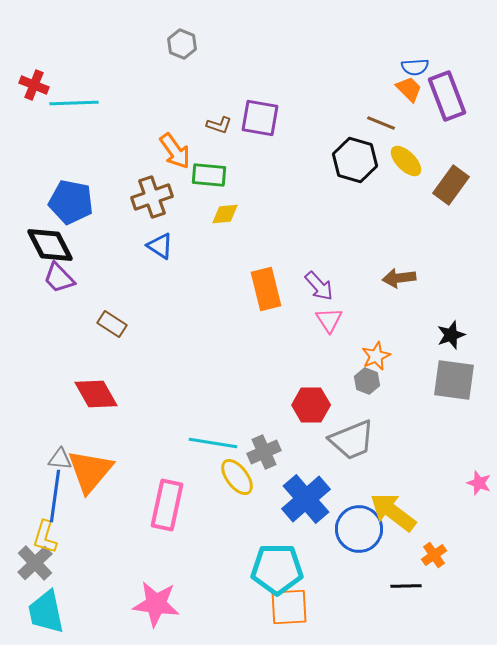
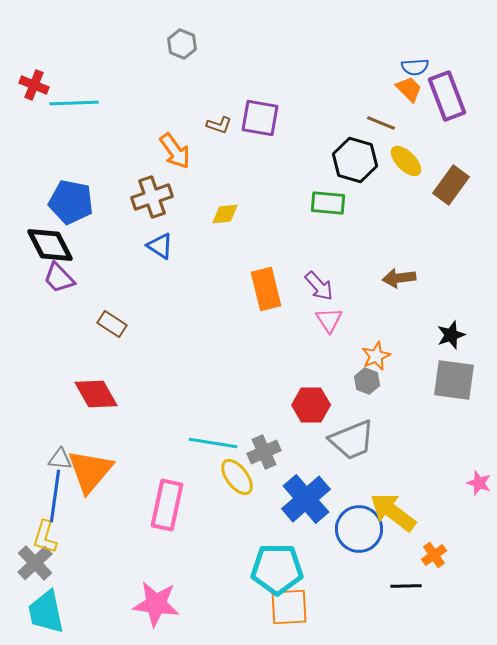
green rectangle at (209, 175): moved 119 px right, 28 px down
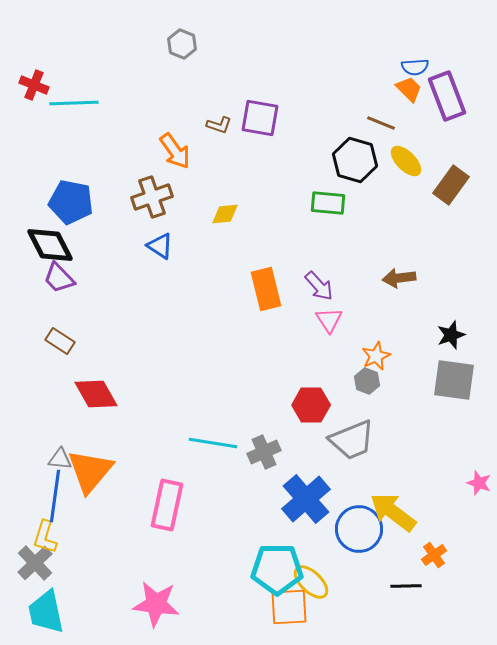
brown rectangle at (112, 324): moved 52 px left, 17 px down
yellow ellipse at (237, 477): moved 74 px right, 105 px down; rotated 9 degrees counterclockwise
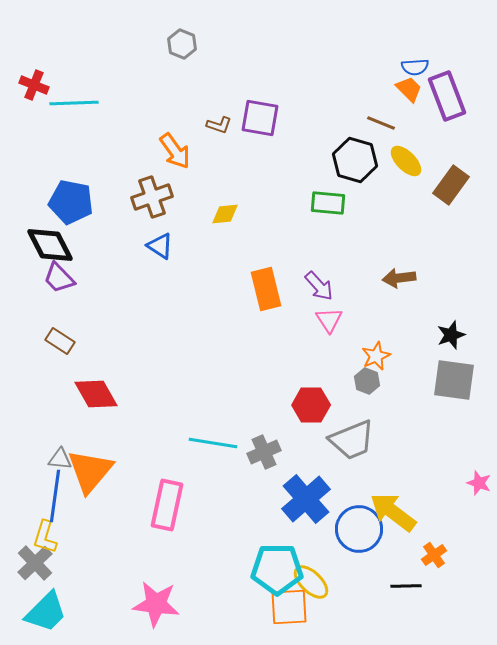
cyan trapezoid at (46, 612): rotated 123 degrees counterclockwise
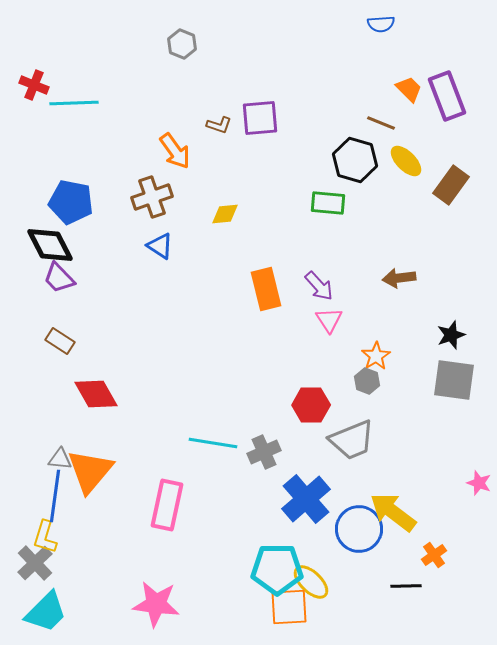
blue semicircle at (415, 67): moved 34 px left, 43 px up
purple square at (260, 118): rotated 15 degrees counterclockwise
orange star at (376, 356): rotated 8 degrees counterclockwise
